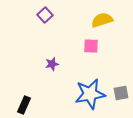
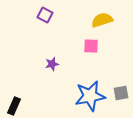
purple square: rotated 21 degrees counterclockwise
blue star: moved 2 px down
black rectangle: moved 10 px left, 1 px down
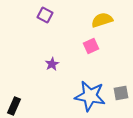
pink square: rotated 28 degrees counterclockwise
purple star: rotated 16 degrees counterclockwise
blue star: rotated 20 degrees clockwise
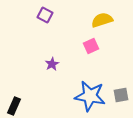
gray square: moved 2 px down
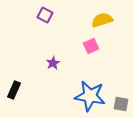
purple star: moved 1 px right, 1 px up
gray square: moved 9 px down; rotated 21 degrees clockwise
black rectangle: moved 16 px up
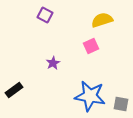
black rectangle: rotated 30 degrees clockwise
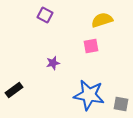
pink square: rotated 14 degrees clockwise
purple star: rotated 16 degrees clockwise
blue star: moved 1 px left, 1 px up
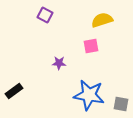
purple star: moved 6 px right; rotated 16 degrees clockwise
black rectangle: moved 1 px down
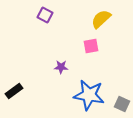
yellow semicircle: moved 1 px left, 1 px up; rotated 25 degrees counterclockwise
purple star: moved 2 px right, 4 px down
gray square: moved 1 px right; rotated 14 degrees clockwise
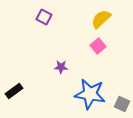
purple square: moved 1 px left, 2 px down
pink square: moved 7 px right; rotated 28 degrees counterclockwise
blue star: moved 1 px right, 1 px up
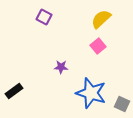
blue star: moved 1 px right, 1 px up; rotated 8 degrees clockwise
